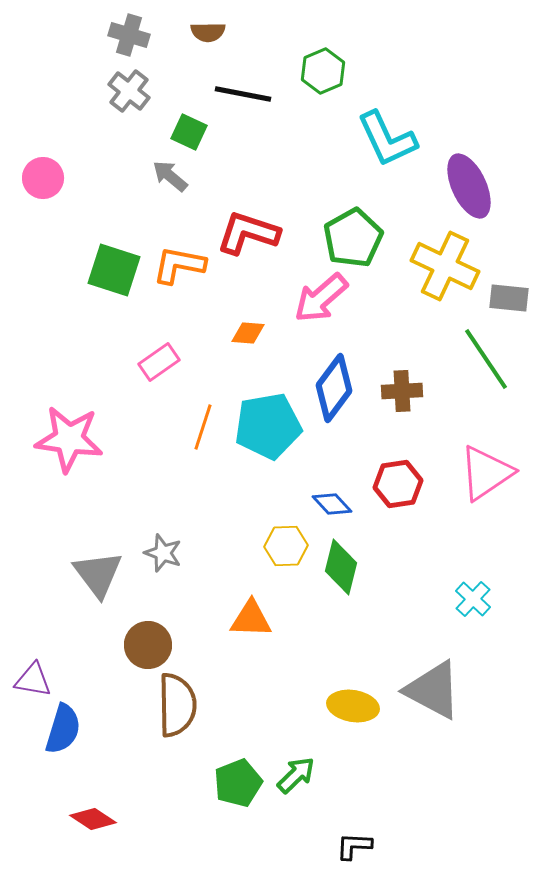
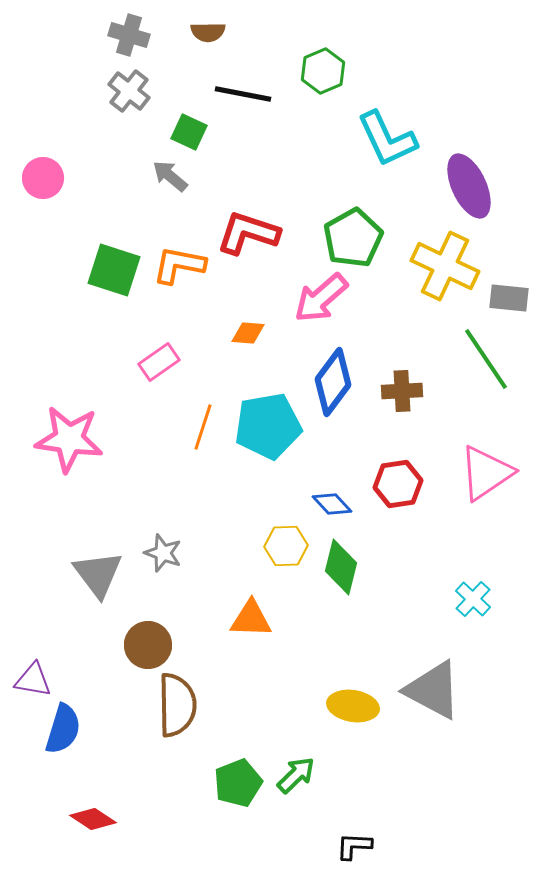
blue diamond at (334, 388): moved 1 px left, 6 px up
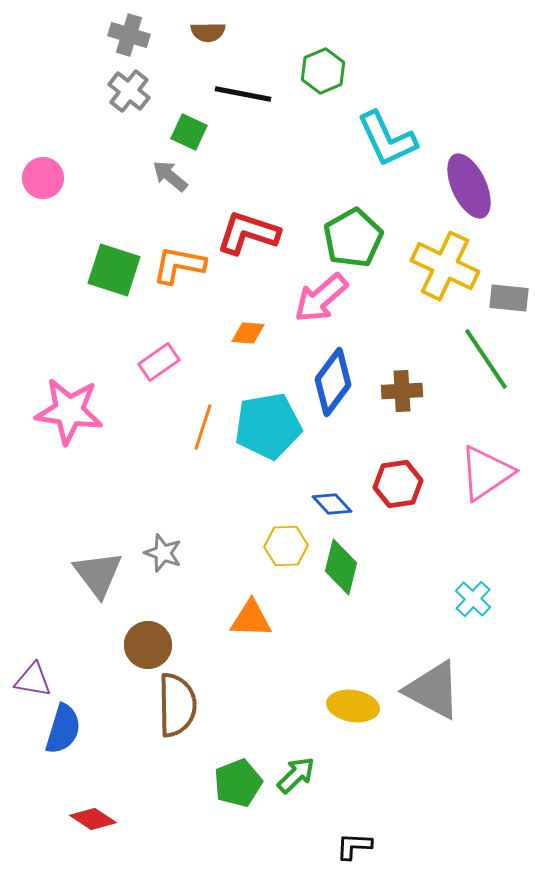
pink star at (69, 439): moved 28 px up
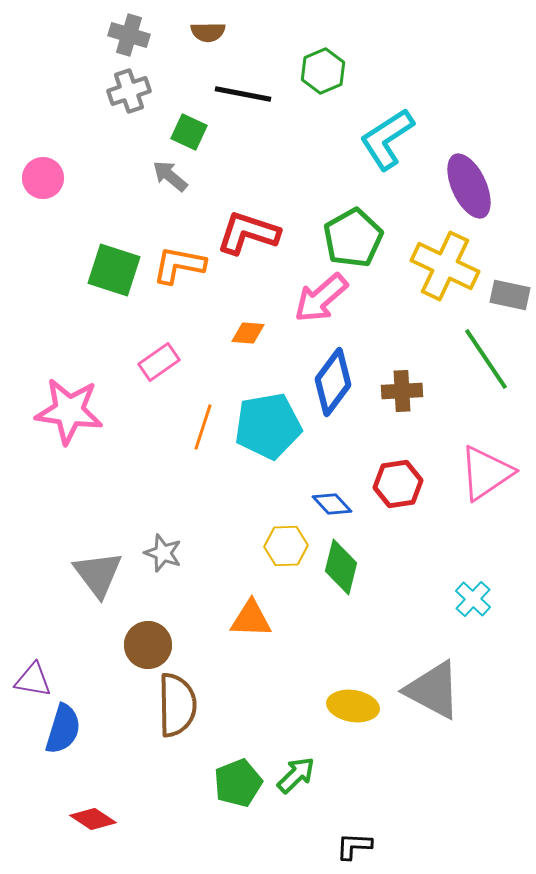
gray cross at (129, 91): rotated 33 degrees clockwise
cyan L-shape at (387, 139): rotated 82 degrees clockwise
gray rectangle at (509, 298): moved 1 px right, 3 px up; rotated 6 degrees clockwise
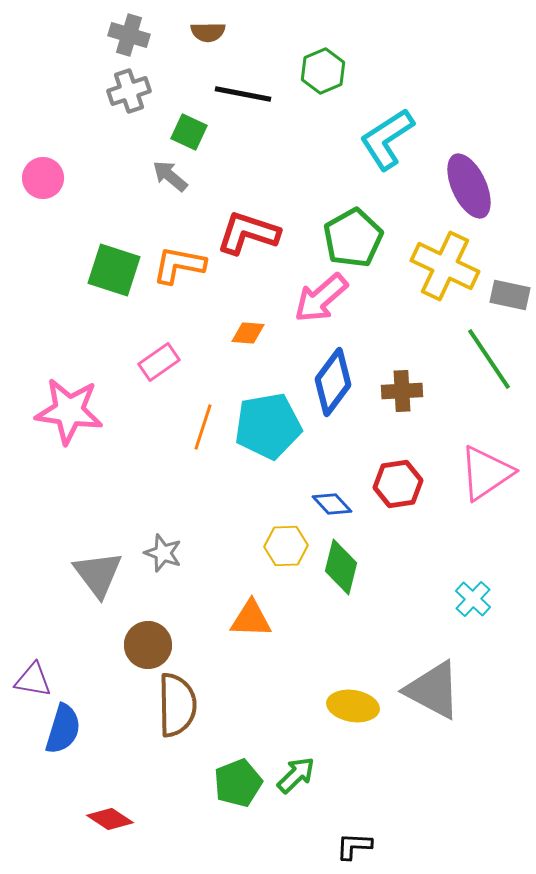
green line at (486, 359): moved 3 px right
red diamond at (93, 819): moved 17 px right
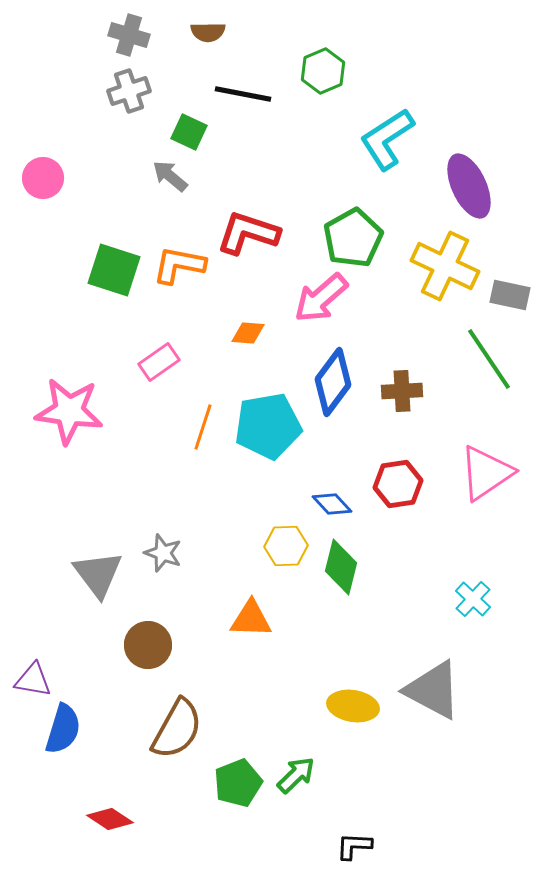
brown semicircle at (177, 705): moved 24 px down; rotated 30 degrees clockwise
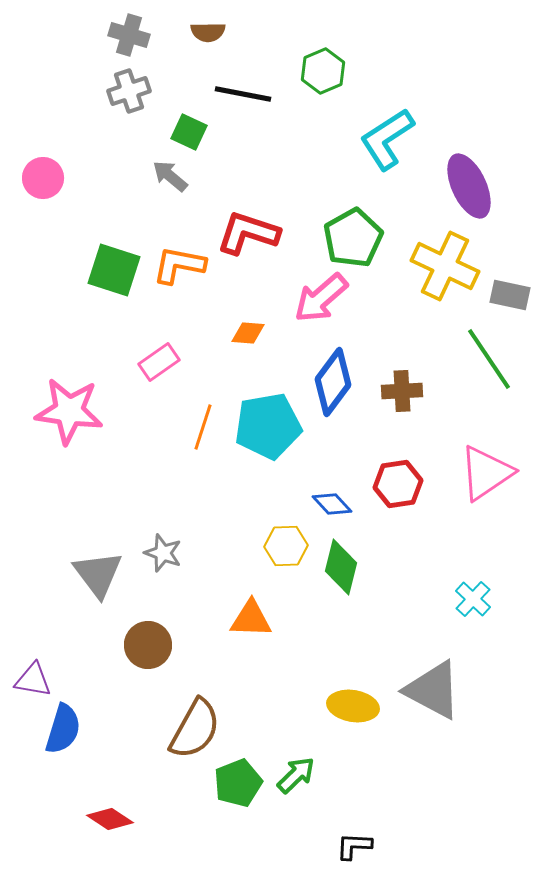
brown semicircle at (177, 729): moved 18 px right
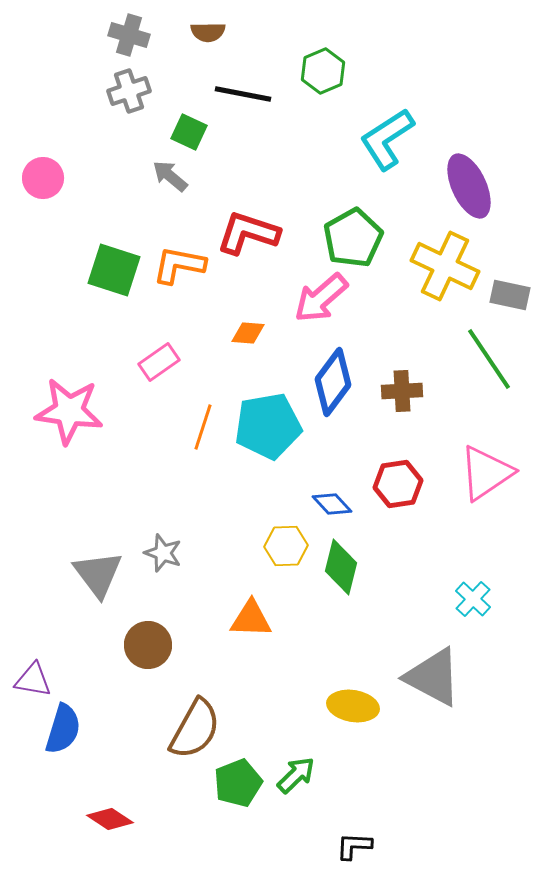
gray triangle at (433, 690): moved 13 px up
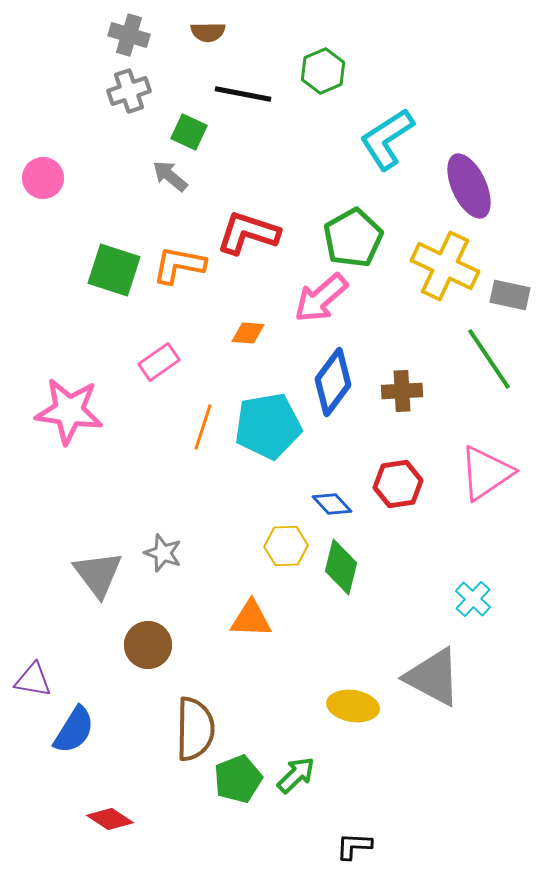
blue semicircle at (63, 729): moved 11 px right, 1 px down; rotated 15 degrees clockwise
brown semicircle at (195, 729): rotated 28 degrees counterclockwise
green pentagon at (238, 783): moved 4 px up
